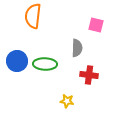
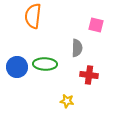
blue circle: moved 6 px down
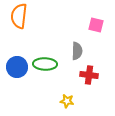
orange semicircle: moved 14 px left
gray semicircle: moved 3 px down
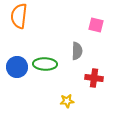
red cross: moved 5 px right, 3 px down
yellow star: rotated 16 degrees counterclockwise
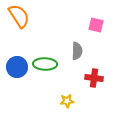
orange semicircle: rotated 140 degrees clockwise
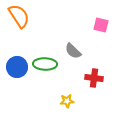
pink square: moved 5 px right
gray semicircle: moved 4 px left; rotated 132 degrees clockwise
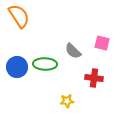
pink square: moved 1 px right, 18 px down
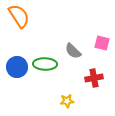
red cross: rotated 18 degrees counterclockwise
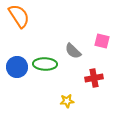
pink square: moved 2 px up
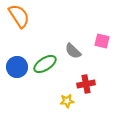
green ellipse: rotated 35 degrees counterclockwise
red cross: moved 8 px left, 6 px down
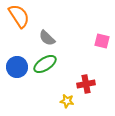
gray semicircle: moved 26 px left, 13 px up
yellow star: rotated 16 degrees clockwise
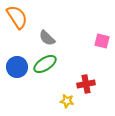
orange semicircle: moved 2 px left, 1 px down
